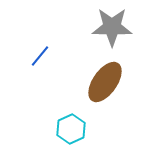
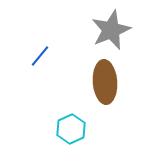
gray star: moved 1 px left, 3 px down; rotated 24 degrees counterclockwise
brown ellipse: rotated 39 degrees counterclockwise
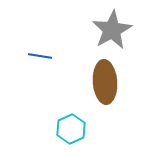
gray star: moved 1 px right; rotated 6 degrees counterclockwise
blue line: rotated 60 degrees clockwise
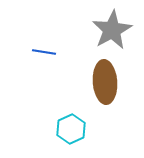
blue line: moved 4 px right, 4 px up
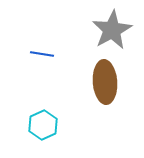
blue line: moved 2 px left, 2 px down
cyan hexagon: moved 28 px left, 4 px up
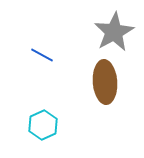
gray star: moved 2 px right, 2 px down
blue line: moved 1 px down; rotated 20 degrees clockwise
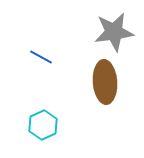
gray star: rotated 21 degrees clockwise
blue line: moved 1 px left, 2 px down
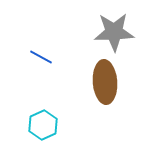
gray star: rotated 6 degrees clockwise
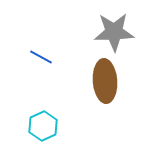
brown ellipse: moved 1 px up
cyan hexagon: moved 1 px down
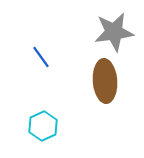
gray star: rotated 6 degrees counterclockwise
blue line: rotated 25 degrees clockwise
